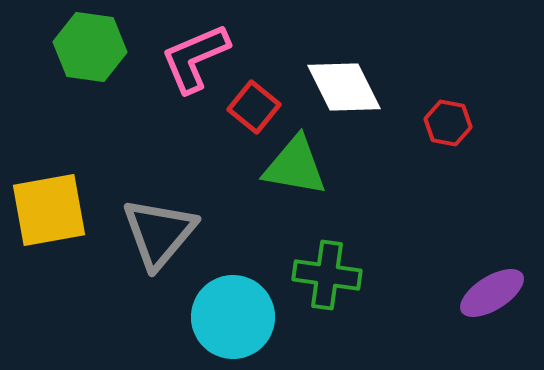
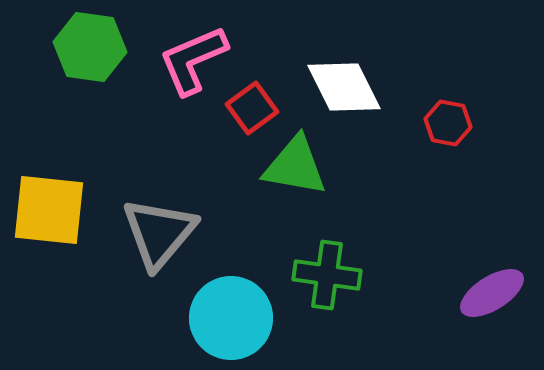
pink L-shape: moved 2 px left, 2 px down
red square: moved 2 px left, 1 px down; rotated 15 degrees clockwise
yellow square: rotated 16 degrees clockwise
cyan circle: moved 2 px left, 1 px down
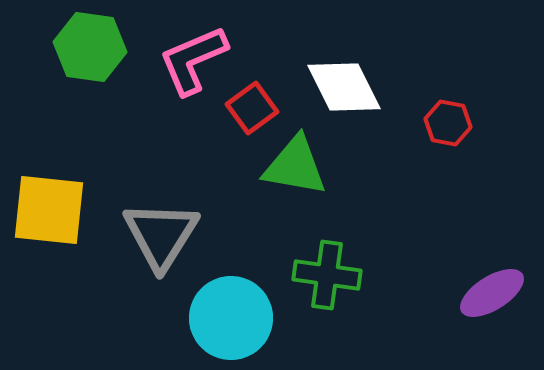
gray triangle: moved 2 px right, 2 px down; rotated 8 degrees counterclockwise
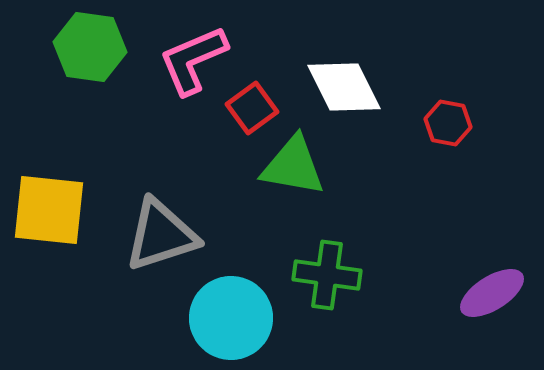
green triangle: moved 2 px left
gray triangle: rotated 40 degrees clockwise
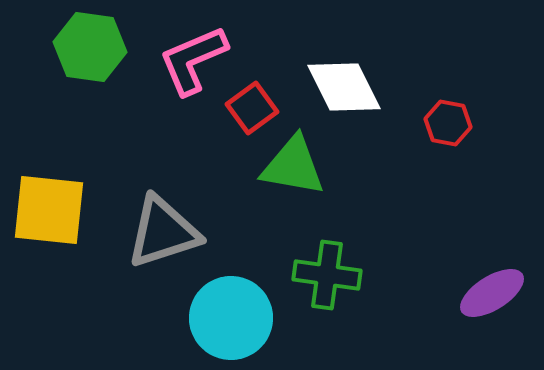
gray triangle: moved 2 px right, 3 px up
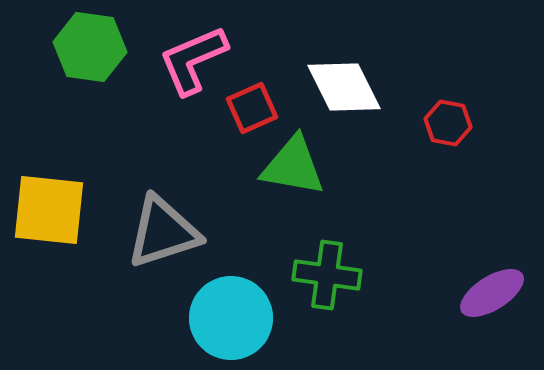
red square: rotated 12 degrees clockwise
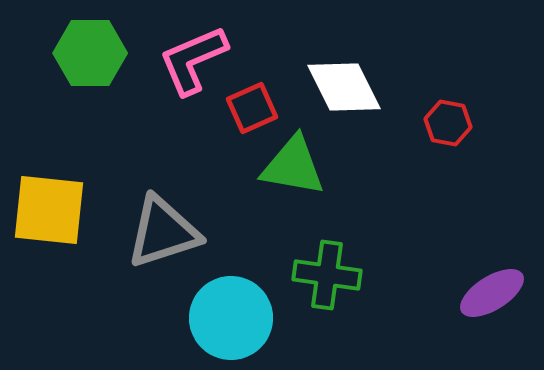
green hexagon: moved 6 px down; rotated 8 degrees counterclockwise
